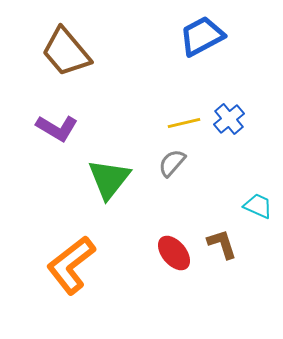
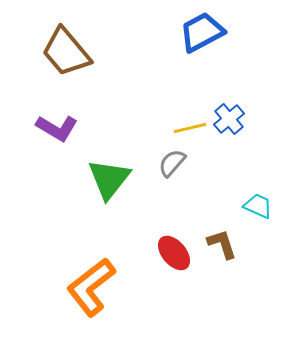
blue trapezoid: moved 4 px up
yellow line: moved 6 px right, 5 px down
orange L-shape: moved 20 px right, 22 px down
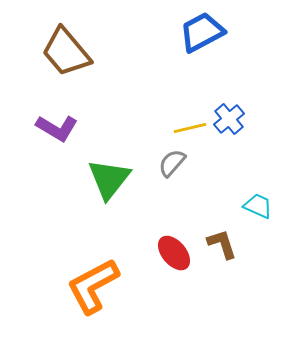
orange L-shape: moved 2 px right, 1 px up; rotated 10 degrees clockwise
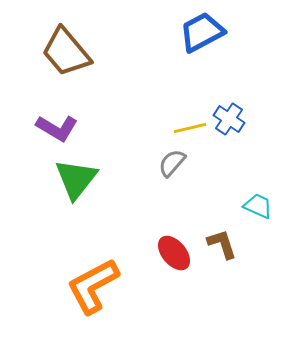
blue cross: rotated 16 degrees counterclockwise
green triangle: moved 33 px left
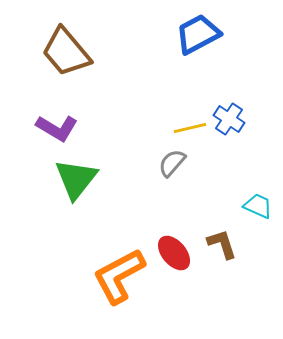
blue trapezoid: moved 4 px left, 2 px down
orange L-shape: moved 26 px right, 10 px up
